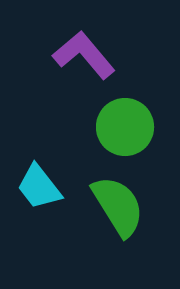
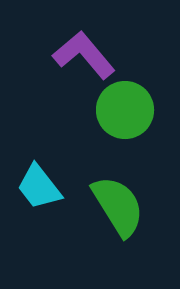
green circle: moved 17 px up
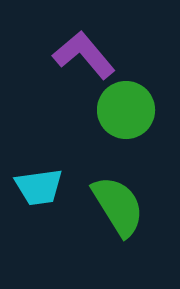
green circle: moved 1 px right
cyan trapezoid: rotated 60 degrees counterclockwise
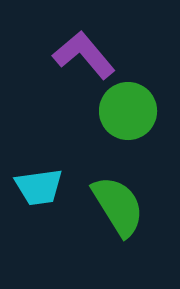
green circle: moved 2 px right, 1 px down
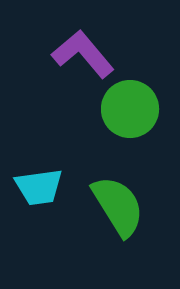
purple L-shape: moved 1 px left, 1 px up
green circle: moved 2 px right, 2 px up
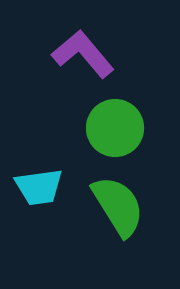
green circle: moved 15 px left, 19 px down
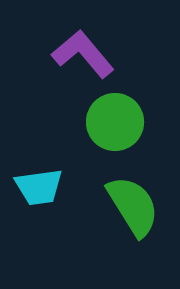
green circle: moved 6 px up
green semicircle: moved 15 px right
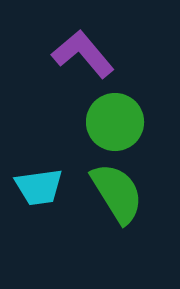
green semicircle: moved 16 px left, 13 px up
